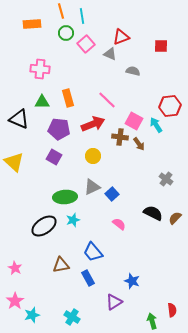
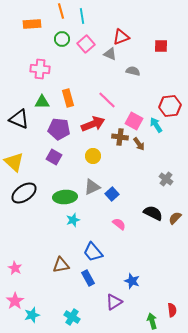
green circle at (66, 33): moved 4 px left, 6 px down
black ellipse at (44, 226): moved 20 px left, 33 px up
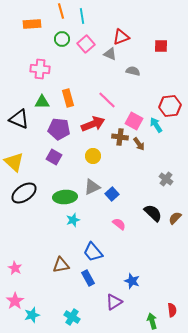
black semicircle at (153, 213): rotated 18 degrees clockwise
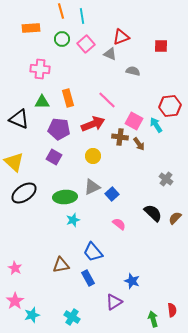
orange rectangle at (32, 24): moved 1 px left, 4 px down
green arrow at (152, 321): moved 1 px right, 2 px up
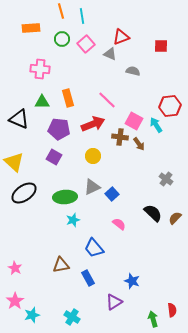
blue trapezoid at (93, 252): moved 1 px right, 4 px up
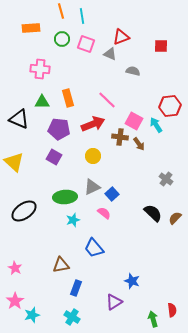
pink square at (86, 44): rotated 30 degrees counterclockwise
black ellipse at (24, 193): moved 18 px down
pink semicircle at (119, 224): moved 15 px left, 11 px up
blue rectangle at (88, 278): moved 12 px left, 10 px down; rotated 49 degrees clockwise
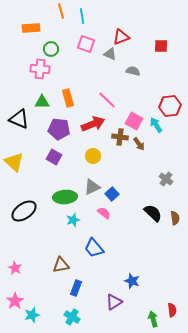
green circle at (62, 39): moved 11 px left, 10 px down
brown semicircle at (175, 218): rotated 128 degrees clockwise
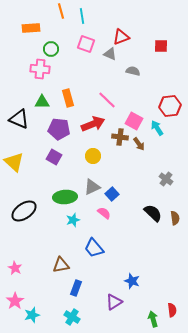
cyan arrow at (156, 125): moved 1 px right, 3 px down
